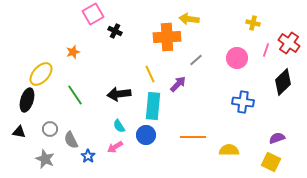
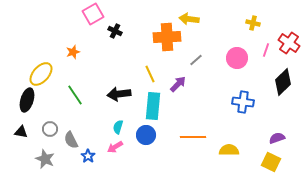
cyan semicircle: moved 1 px left, 1 px down; rotated 48 degrees clockwise
black triangle: moved 2 px right
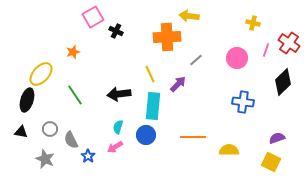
pink square: moved 3 px down
yellow arrow: moved 3 px up
black cross: moved 1 px right
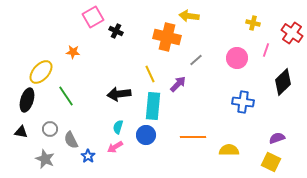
orange cross: rotated 16 degrees clockwise
red cross: moved 3 px right, 10 px up
orange star: rotated 24 degrees clockwise
yellow ellipse: moved 2 px up
green line: moved 9 px left, 1 px down
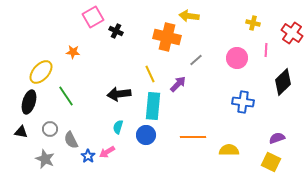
pink line: rotated 16 degrees counterclockwise
black ellipse: moved 2 px right, 2 px down
pink arrow: moved 8 px left, 5 px down
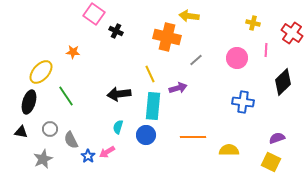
pink square: moved 1 px right, 3 px up; rotated 25 degrees counterclockwise
purple arrow: moved 4 px down; rotated 30 degrees clockwise
gray star: moved 2 px left; rotated 24 degrees clockwise
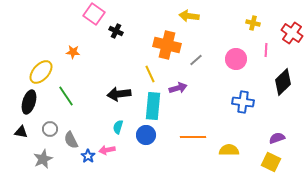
orange cross: moved 8 px down
pink circle: moved 1 px left, 1 px down
pink arrow: moved 2 px up; rotated 21 degrees clockwise
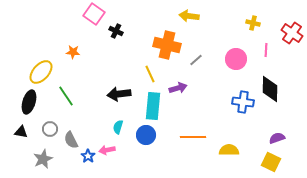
black diamond: moved 13 px left, 7 px down; rotated 44 degrees counterclockwise
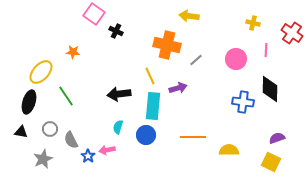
yellow line: moved 2 px down
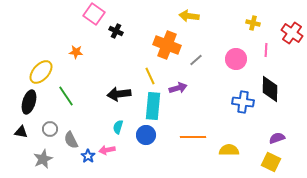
orange cross: rotated 8 degrees clockwise
orange star: moved 3 px right
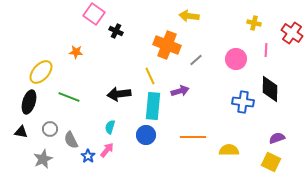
yellow cross: moved 1 px right
purple arrow: moved 2 px right, 3 px down
green line: moved 3 px right, 1 px down; rotated 35 degrees counterclockwise
cyan semicircle: moved 8 px left
pink arrow: rotated 140 degrees clockwise
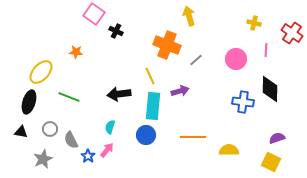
yellow arrow: rotated 66 degrees clockwise
